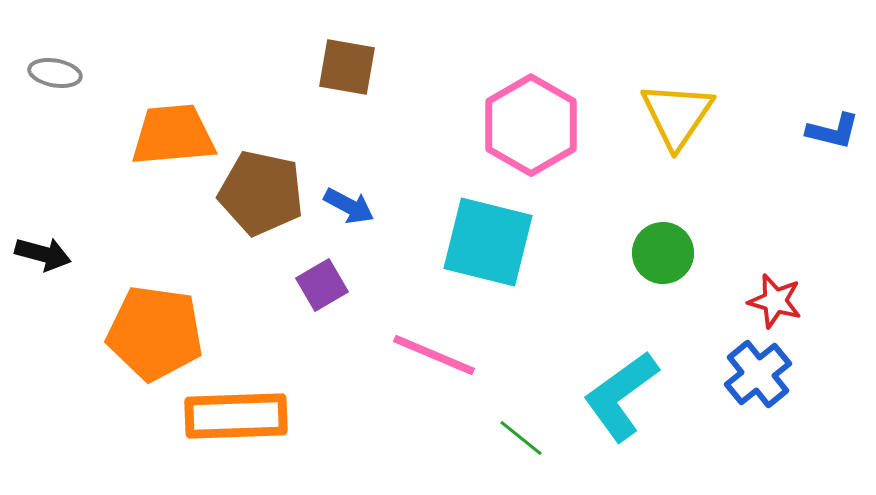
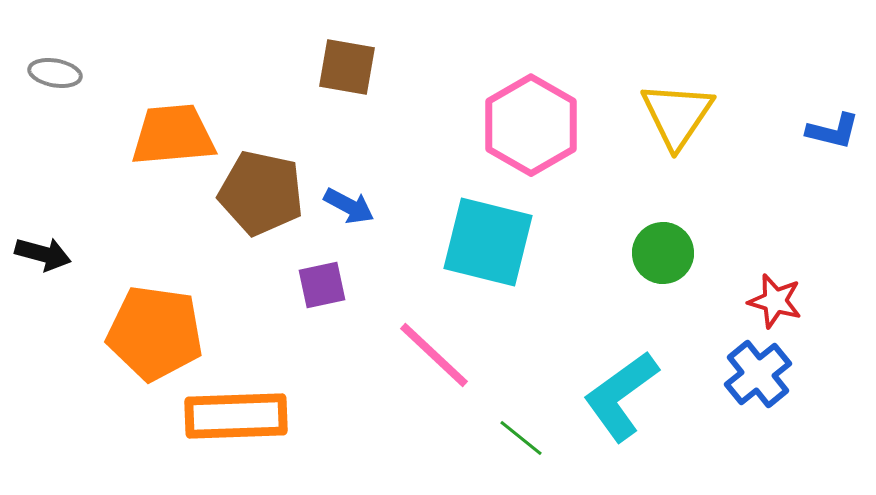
purple square: rotated 18 degrees clockwise
pink line: rotated 20 degrees clockwise
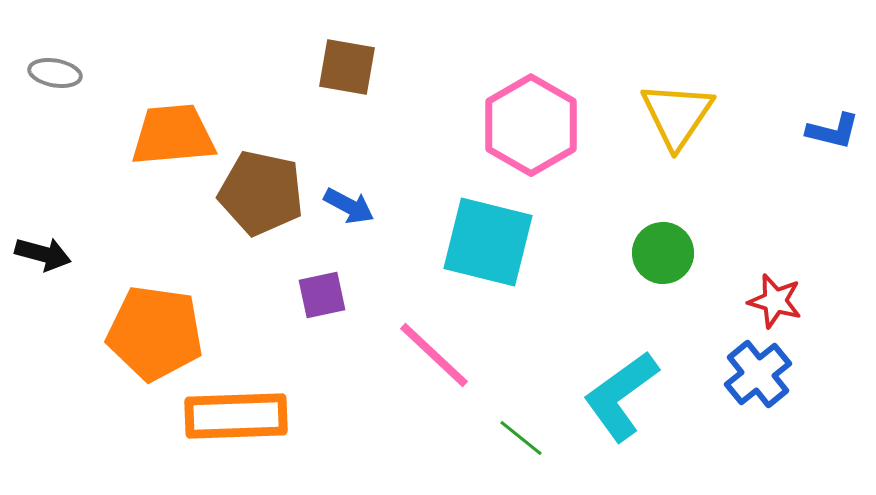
purple square: moved 10 px down
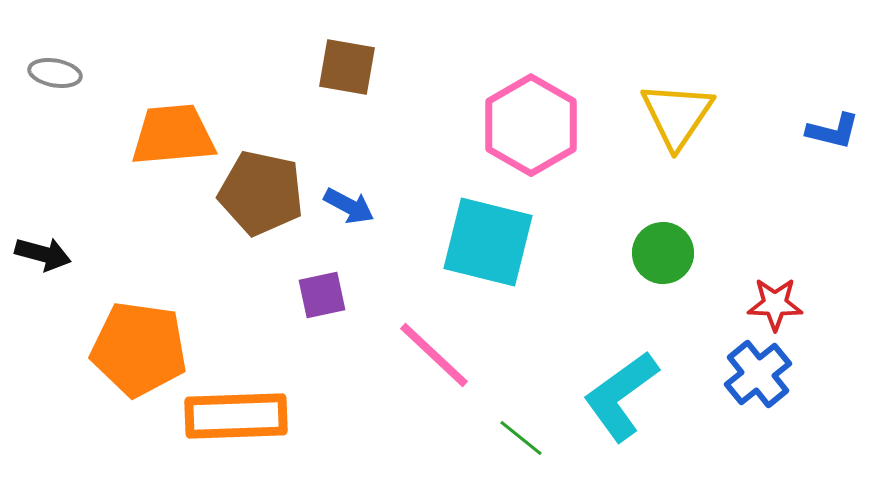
red star: moved 3 px down; rotated 14 degrees counterclockwise
orange pentagon: moved 16 px left, 16 px down
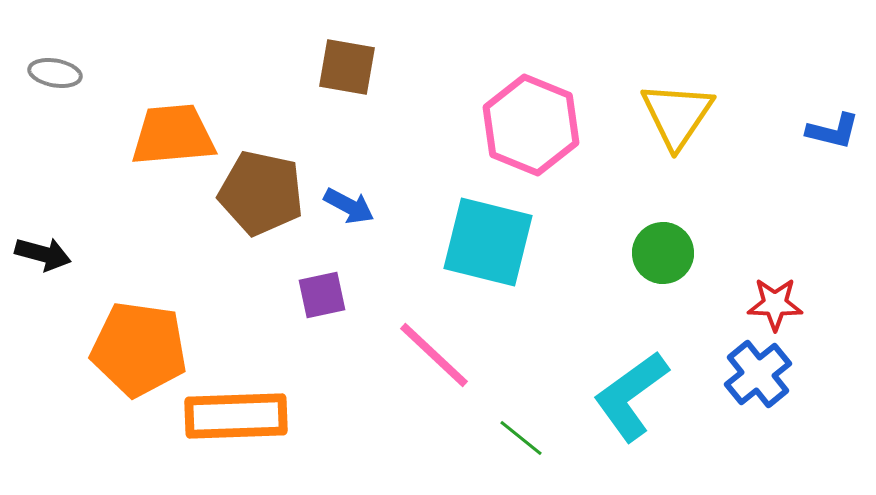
pink hexagon: rotated 8 degrees counterclockwise
cyan L-shape: moved 10 px right
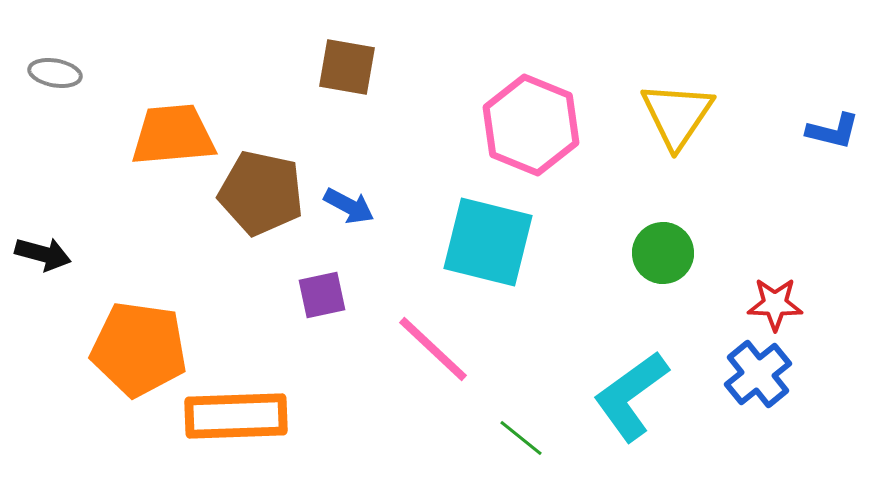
pink line: moved 1 px left, 6 px up
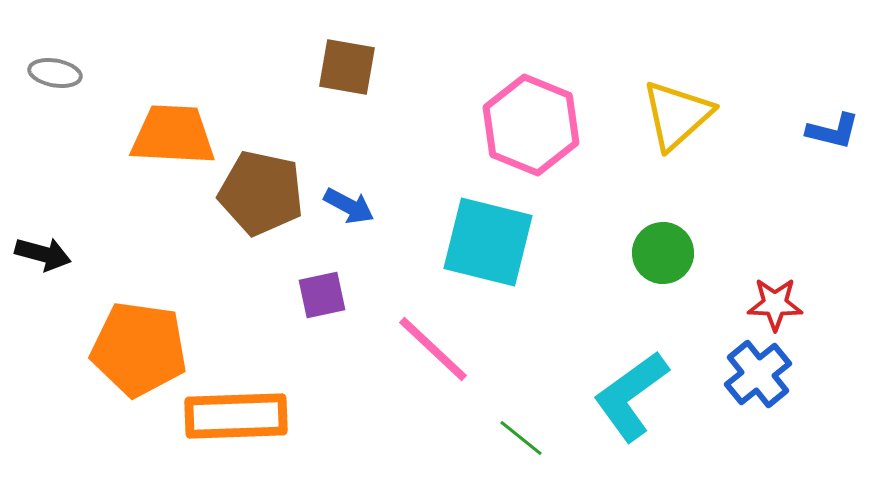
yellow triangle: rotated 14 degrees clockwise
orange trapezoid: rotated 8 degrees clockwise
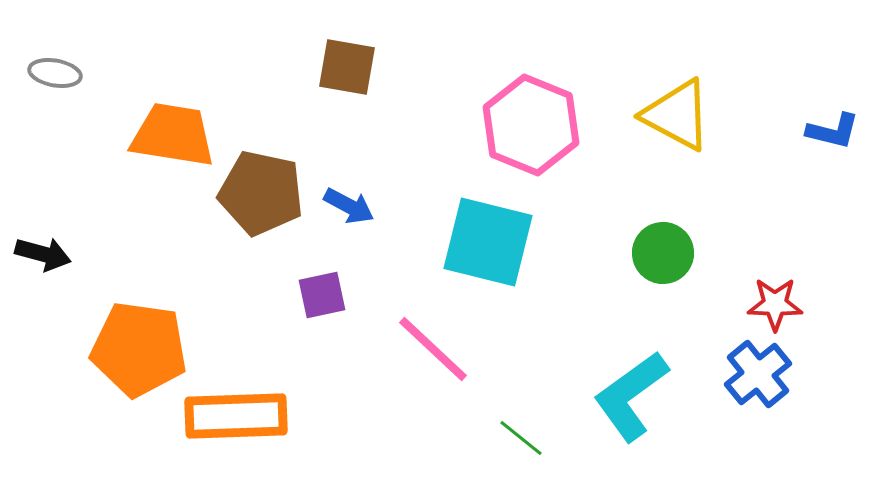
yellow triangle: rotated 50 degrees counterclockwise
orange trapezoid: rotated 6 degrees clockwise
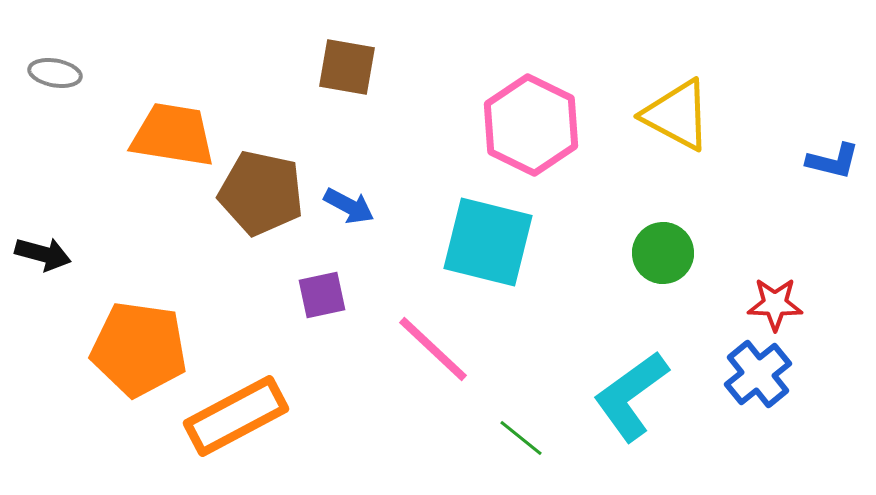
pink hexagon: rotated 4 degrees clockwise
blue L-shape: moved 30 px down
orange rectangle: rotated 26 degrees counterclockwise
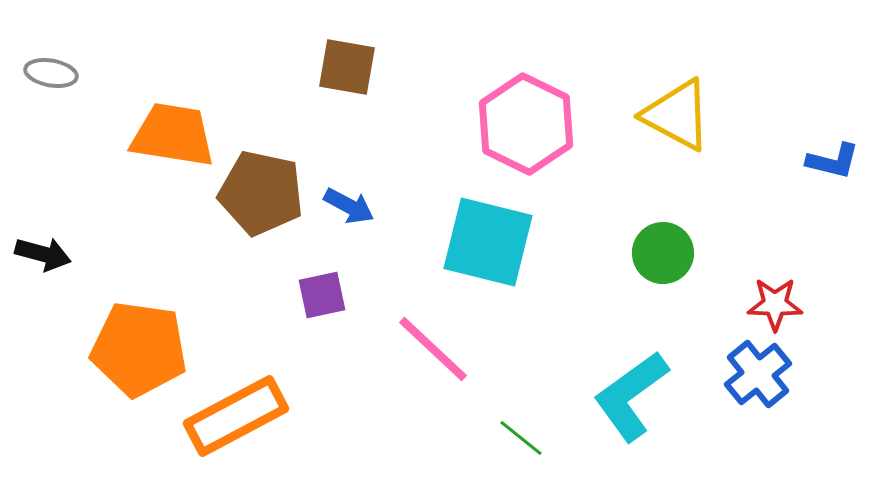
gray ellipse: moved 4 px left
pink hexagon: moved 5 px left, 1 px up
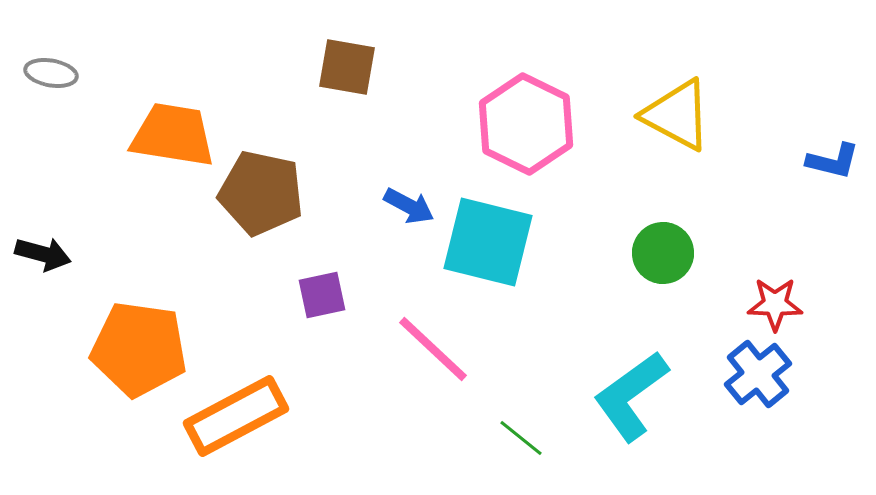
blue arrow: moved 60 px right
